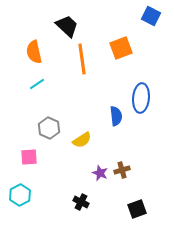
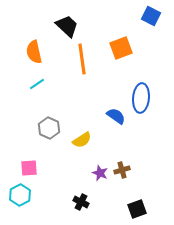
blue semicircle: rotated 48 degrees counterclockwise
pink square: moved 11 px down
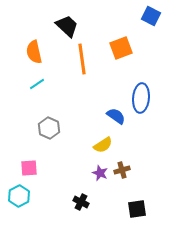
yellow semicircle: moved 21 px right, 5 px down
cyan hexagon: moved 1 px left, 1 px down
black square: rotated 12 degrees clockwise
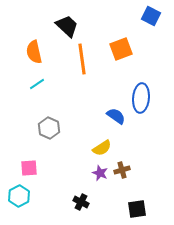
orange square: moved 1 px down
yellow semicircle: moved 1 px left, 3 px down
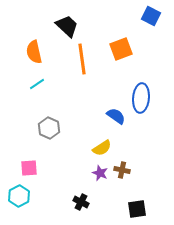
brown cross: rotated 28 degrees clockwise
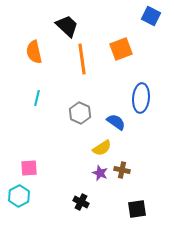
cyan line: moved 14 px down; rotated 42 degrees counterclockwise
blue semicircle: moved 6 px down
gray hexagon: moved 31 px right, 15 px up
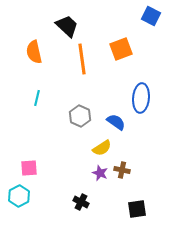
gray hexagon: moved 3 px down
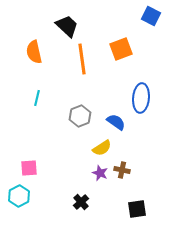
gray hexagon: rotated 15 degrees clockwise
black cross: rotated 21 degrees clockwise
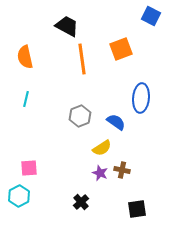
black trapezoid: rotated 15 degrees counterclockwise
orange semicircle: moved 9 px left, 5 px down
cyan line: moved 11 px left, 1 px down
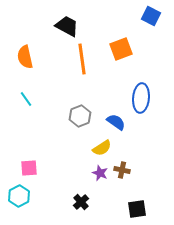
cyan line: rotated 49 degrees counterclockwise
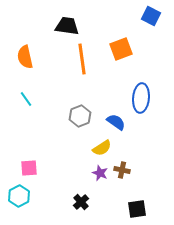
black trapezoid: rotated 20 degrees counterclockwise
